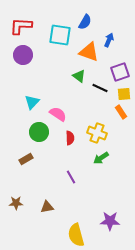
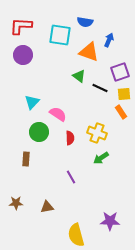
blue semicircle: rotated 70 degrees clockwise
brown rectangle: rotated 56 degrees counterclockwise
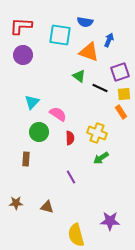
brown triangle: rotated 24 degrees clockwise
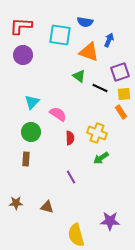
green circle: moved 8 px left
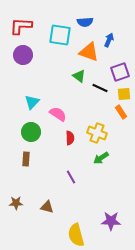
blue semicircle: rotated 14 degrees counterclockwise
purple star: moved 1 px right
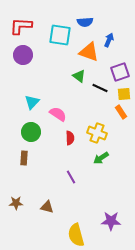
brown rectangle: moved 2 px left, 1 px up
